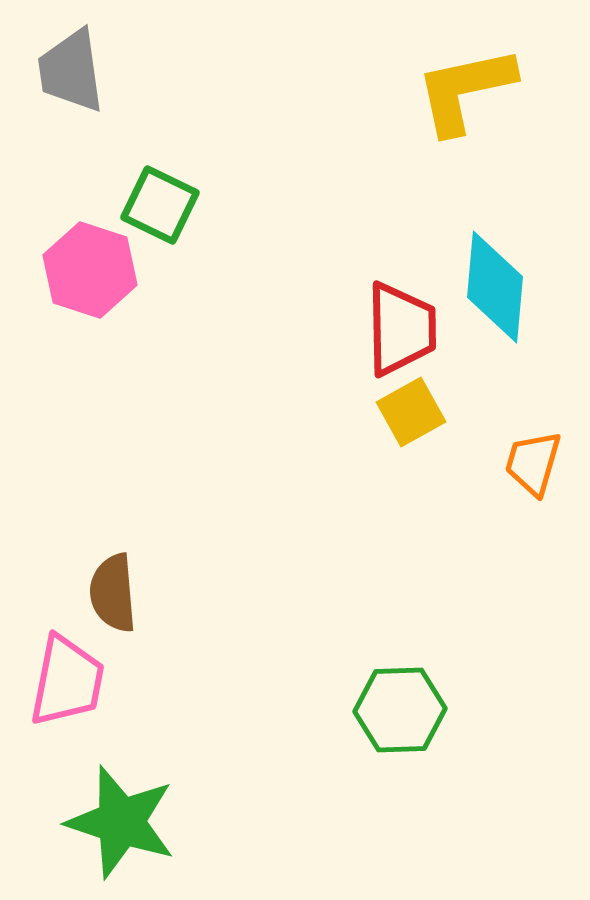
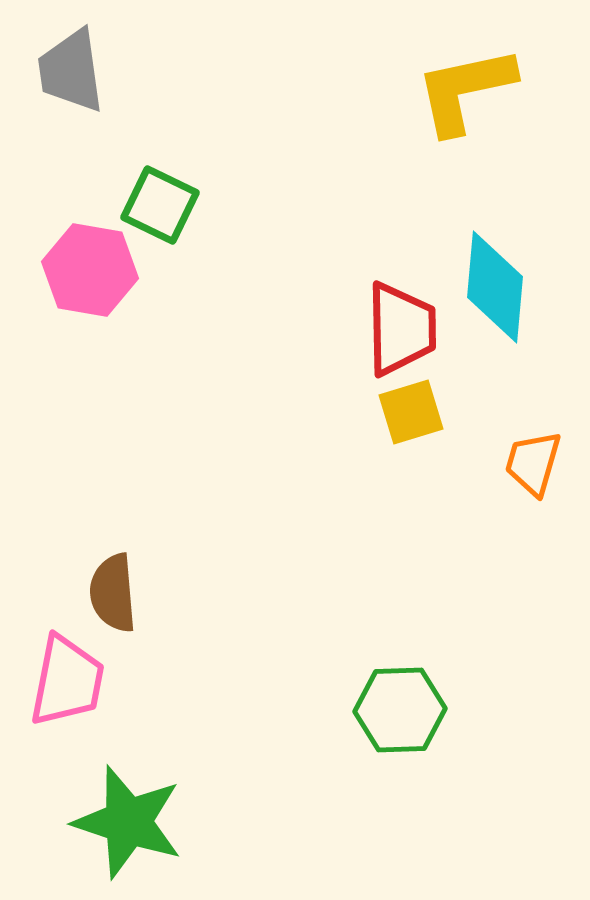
pink hexagon: rotated 8 degrees counterclockwise
yellow square: rotated 12 degrees clockwise
green star: moved 7 px right
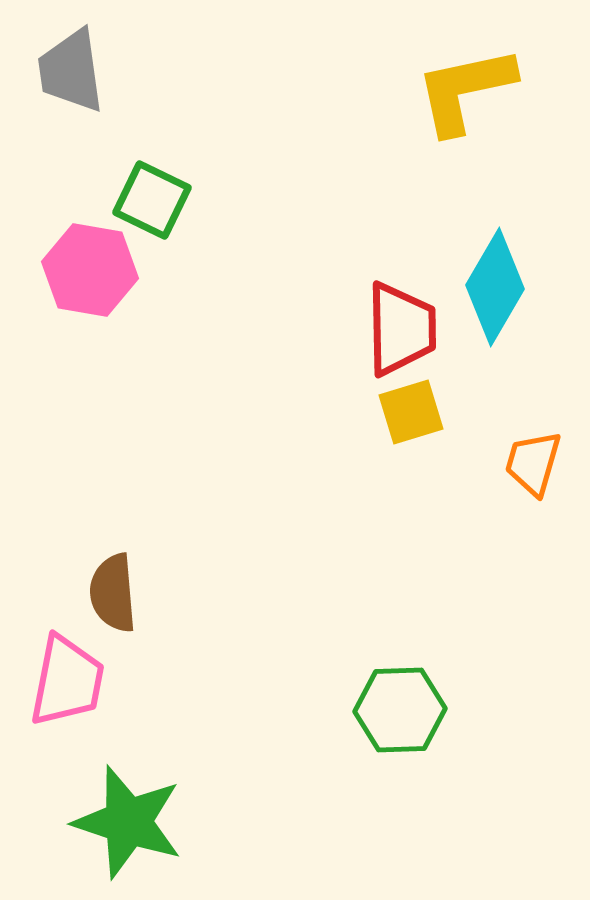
green square: moved 8 px left, 5 px up
cyan diamond: rotated 25 degrees clockwise
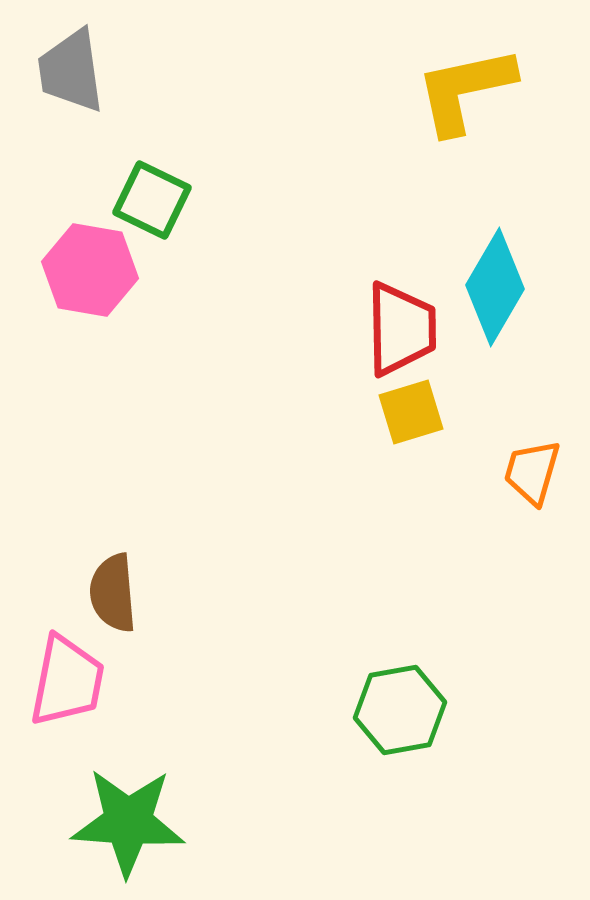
orange trapezoid: moved 1 px left, 9 px down
green hexagon: rotated 8 degrees counterclockwise
green star: rotated 14 degrees counterclockwise
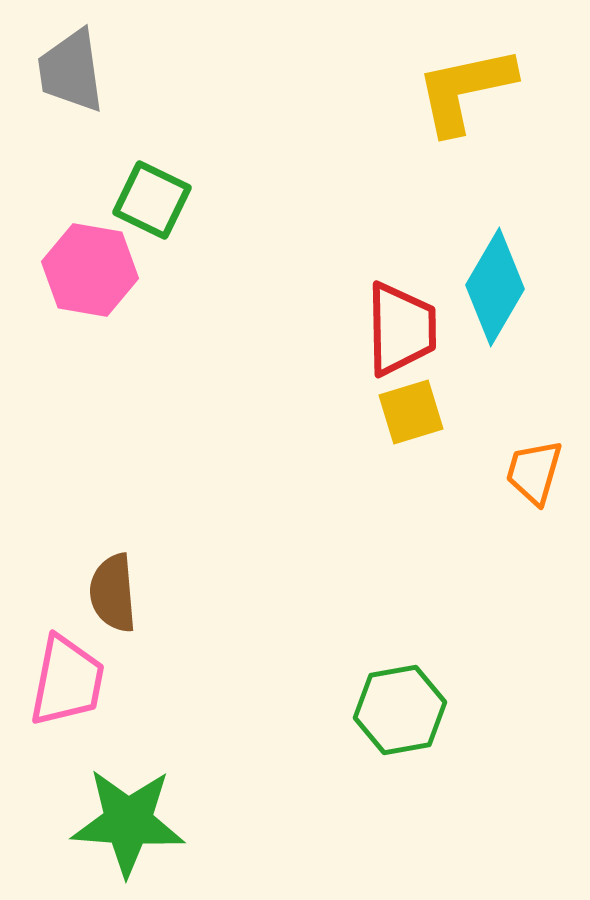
orange trapezoid: moved 2 px right
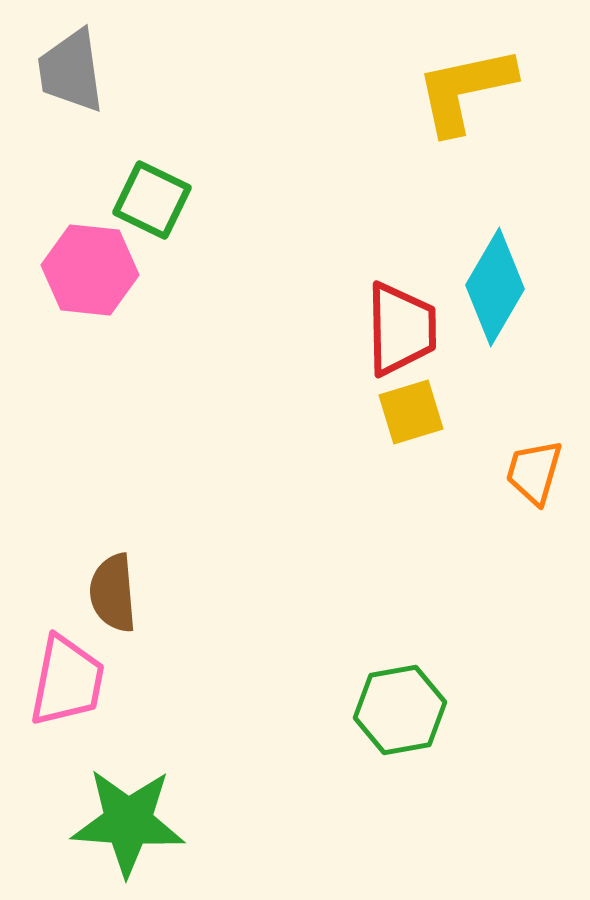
pink hexagon: rotated 4 degrees counterclockwise
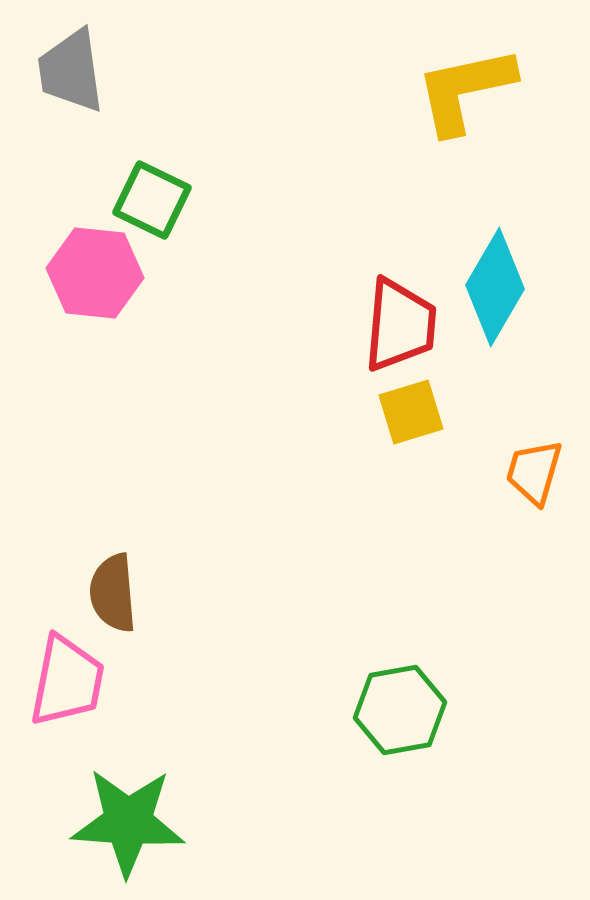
pink hexagon: moved 5 px right, 3 px down
red trapezoid: moved 1 px left, 4 px up; rotated 6 degrees clockwise
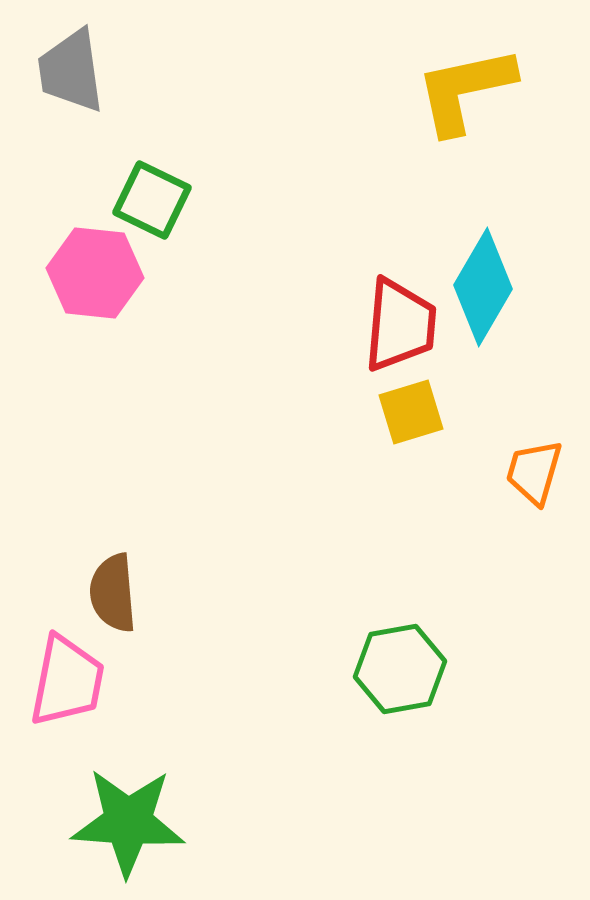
cyan diamond: moved 12 px left
green hexagon: moved 41 px up
